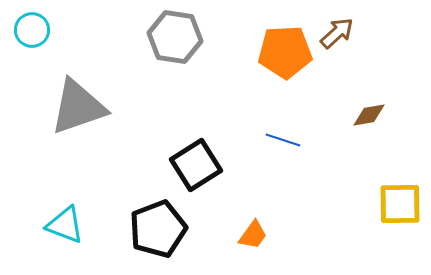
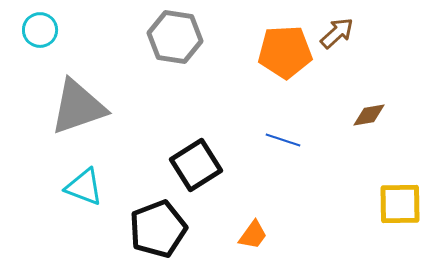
cyan circle: moved 8 px right
cyan triangle: moved 19 px right, 38 px up
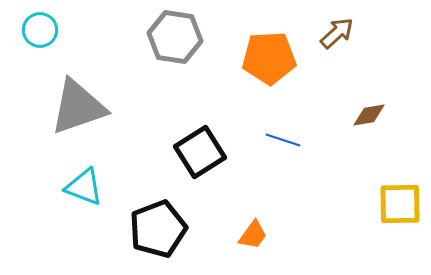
orange pentagon: moved 16 px left, 6 px down
black square: moved 4 px right, 13 px up
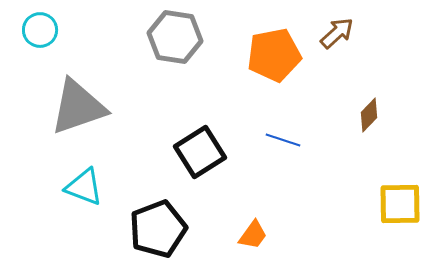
orange pentagon: moved 5 px right, 3 px up; rotated 8 degrees counterclockwise
brown diamond: rotated 36 degrees counterclockwise
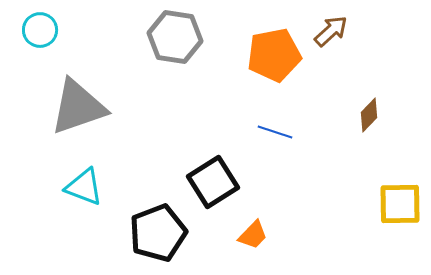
brown arrow: moved 6 px left, 2 px up
blue line: moved 8 px left, 8 px up
black square: moved 13 px right, 30 px down
black pentagon: moved 4 px down
orange trapezoid: rotated 8 degrees clockwise
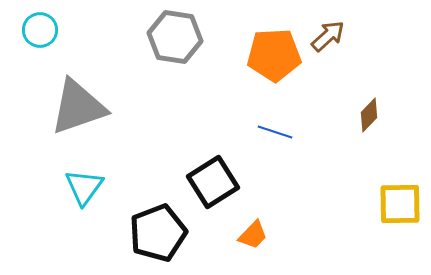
brown arrow: moved 3 px left, 5 px down
orange pentagon: rotated 8 degrees clockwise
cyan triangle: rotated 45 degrees clockwise
